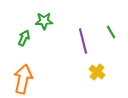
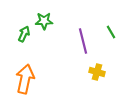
green arrow: moved 4 px up
yellow cross: rotated 21 degrees counterclockwise
orange arrow: moved 2 px right
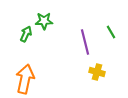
green arrow: moved 2 px right
purple line: moved 2 px right, 1 px down
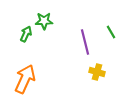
orange arrow: rotated 12 degrees clockwise
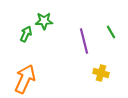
purple line: moved 1 px left, 1 px up
yellow cross: moved 4 px right, 1 px down
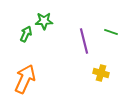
green line: rotated 40 degrees counterclockwise
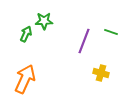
purple line: rotated 35 degrees clockwise
